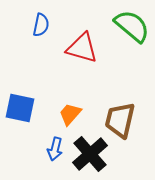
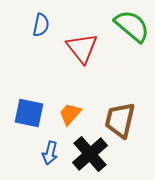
red triangle: rotated 36 degrees clockwise
blue square: moved 9 px right, 5 px down
blue arrow: moved 5 px left, 4 px down
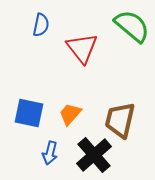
black cross: moved 4 px right, 1 px down
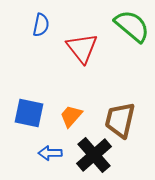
orange trapezoid: moved 1 px right, 2 px down
blue arrow: rotated 75 degrees clockwise
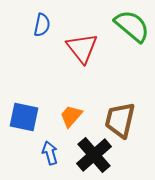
blue semicircle: moved 1 px right
blue square: moved 5 px left, 4 px down
blue arrow: rotated 75 degrees clockwise
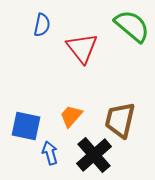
blue square: moved 2 px right, 9 px down
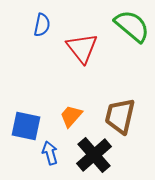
brown trapezoid: moved 4 px up
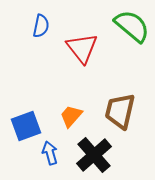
blue semicircle: moved 1 px left, 1 px down
brown trapezoid: moved 5 px up
blue square: rotated 32 degrees counterclockwise
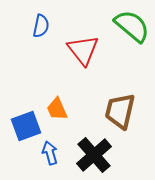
red triangle: moved 1 px right, 2 px down
orange trapezoid: moved 14 px left, 7 px up; rotated 65 degrees counterclockwise
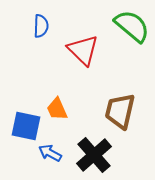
blue semicircle: rotated 10 degrees counterclockwise
red triangle: rotated 8 degrees counterclockwise
blue square: rotated 32 degrees clockwise
blue arrow: rotated 45 degrees counterclockwise
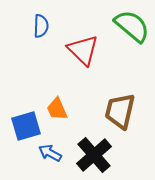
blue square: rotated 28 degrees counterclockwise
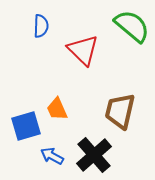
blue arrow: moved 2 px right, 3 px down
